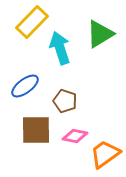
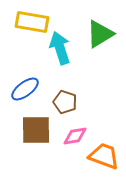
yellow rectangle: rotated 56 degrees clockwise
blue ellipse: moved 3 px down
brown pentagon: moved 1 px down
pink diamond: rotated 20 degrees counterclockwise
orange trapezoid: moved 1 px left, 2 px down; rotated 56 degrees clockwise
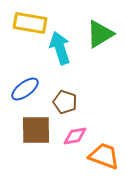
yellow rectangle: moved 2 px left, 1 px down
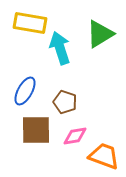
blue ellipse: moved 2 px down; rotated 24 degrees counterclockwise
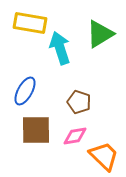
brown pentagon: moved 14 px right
orange trapezoid: rotated 24 degrees clockwise
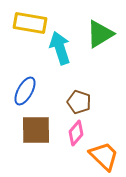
pink diamond: moved 1 px right, 3 px up; rotated 40 degrees counterclockwise
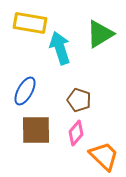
brown pentagon: moved 2 px up
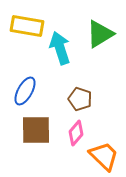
yellow rectangle: moved 3 px left, 3 px down
brown pentagon: moved 1 px right, 1 px up
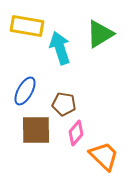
brown pentagon: moved 16 px left, 5 px down; rotated 10 degrees counterclockwise
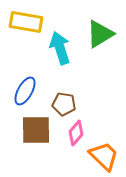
yellow rectangle: moved 1 px left, 4 px up
